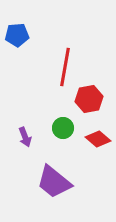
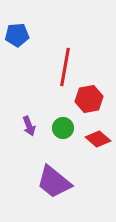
purple arrow: moved 4 px right, 11 px up
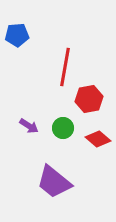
purple arrow: rotated 36 degrees counterclockwise
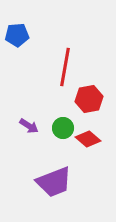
red diamond: moved 10 px left
purple trapezoid: rotated 60 degrees counterclockwise
